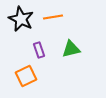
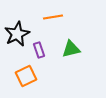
black star: moved 4 px left, 15 px down; rotated 20 degrees clockwise
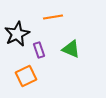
green triangle: rotated 36 degrees clockwise
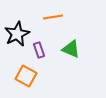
orange square: rotated 35 degrees counterclockwise
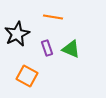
orange line: rotated 18 degrees clockwise
purple rectangle: moved 8 px right, 2 px up
orange square: moved 1 px right
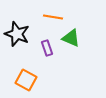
black star: rotated 25 degrees counterclockwise
green triangle: moved 11 px up
orange square: moved 1 px left, 4 px down
